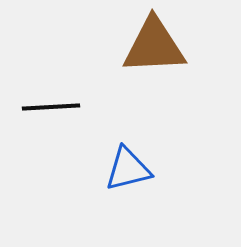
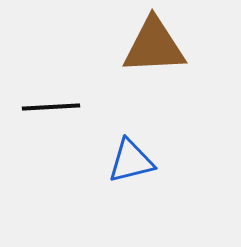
blue triangle: moved 3 px right, 8 px up
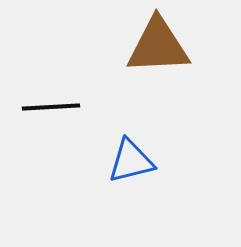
brown triangle: moved 4 px right
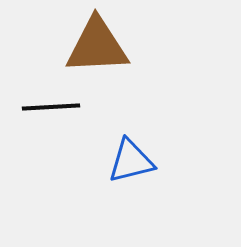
brown triangle: moved 61 px left
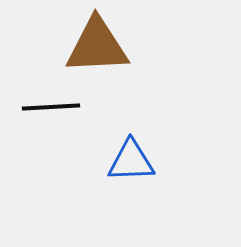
blue triangle: rotated 12 degrees clockwise
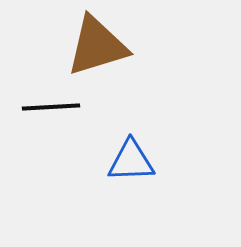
brown triangle: rotated 14 degrees counterclockwise
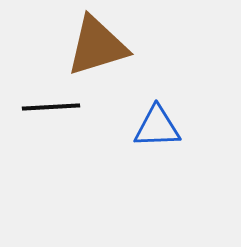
blue triangle: moved 26 px right, 34 px up
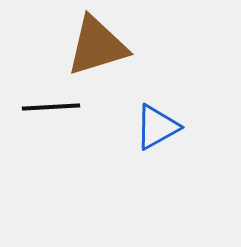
blue triangle: rotated 27 degrees counterclockwise
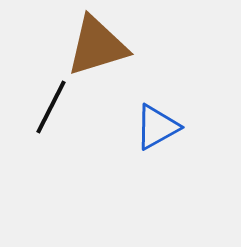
black line: rotated 60 degrees counterclockwise
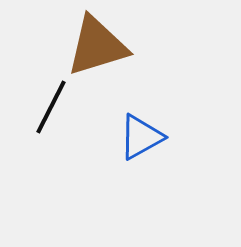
blue triangle: moved 16 px left, 10 px down
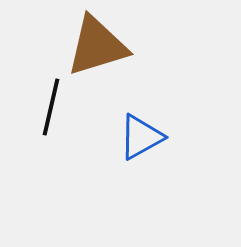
black line: rotated 14 degrees counterclockwise
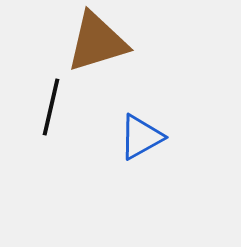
brown triangle: moved 4 px up
